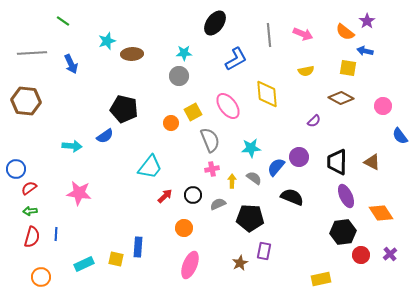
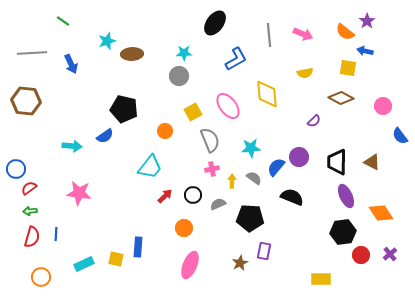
yellow semicircle at (306, 71): moved 1 px left, 2 px down
orange circle at (171, 123): moved 6 px left, 8 px down
yellow rectangle at (321, 279): rotated 12 degrees clockwise
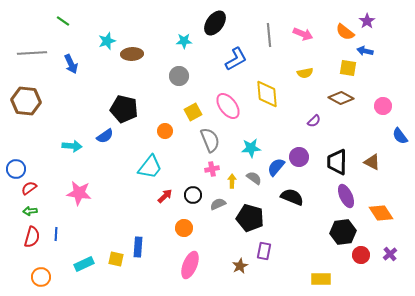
cyan star at (184, 53): moved 12 px up
black pentagon at (250, 218): rotated 12 degrees clockwise
brown star at (240, 263): moved 3 px down
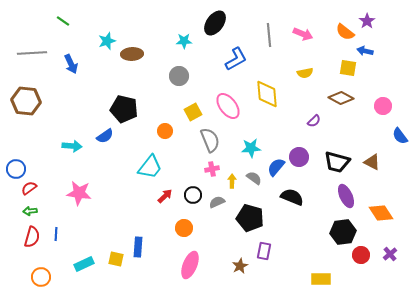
black trapezoid at (337, 162): rotated 76 degrees counterclockwise
gray semicircle at (218, 204): moved 1 px left, 2 px up
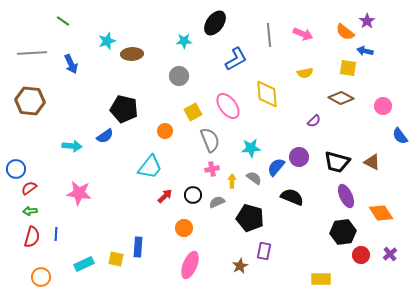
brown hexagon at (26, 101): moved 4 px right
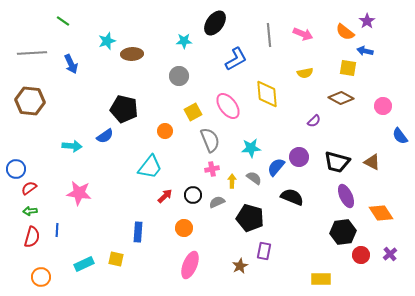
blue line at (56, 234): moved 1 px right, 4 px up
blue rectangle at (138, 247): moved 15 px up
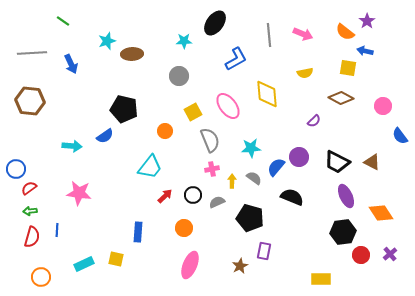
black trapezoid at (337, 162): rotated 12 degrees clockwise
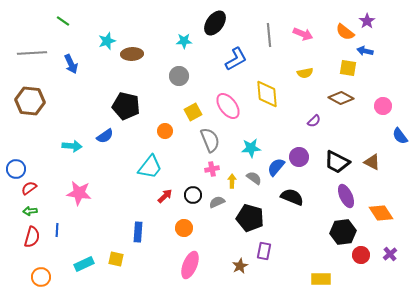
black pentagon at (124, 109): moved 2 px right, 3 px up
